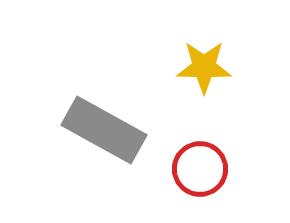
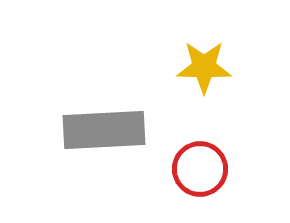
gray rectangle: rotated 32 degrees counterclockwise
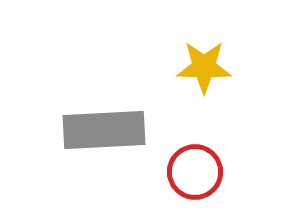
red circle: moved 5 px left, 3 px down
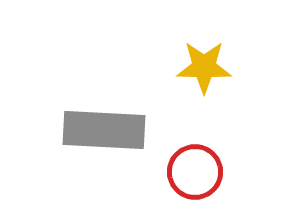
gray rectangle: rotated 6 degrees clockwise
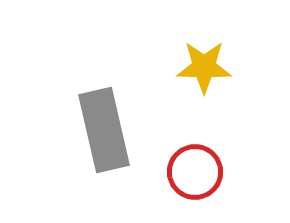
gray rectangle: rotated 74 degrees clockwise
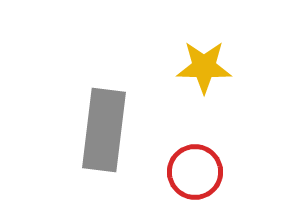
gray rectangle: rotated 20 degrees clockwise
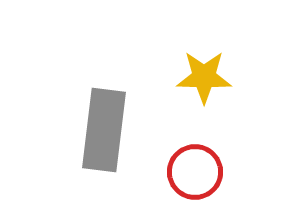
yellow star: moved 10 px down
